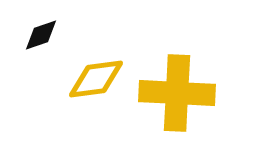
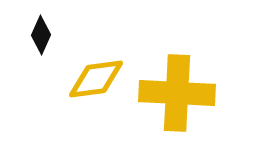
black diamond: rotated 48 degrees counterclockwise
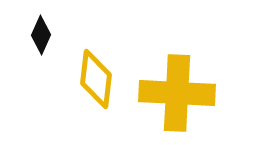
yellow diamond: rotated 76 degrees counterclockwise
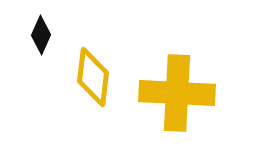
yellow diamond: moved 3 px left, 2 px up
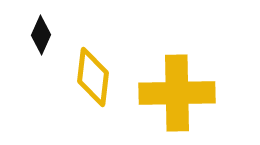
yellow cross: rotated 4 degrees counterclockwise
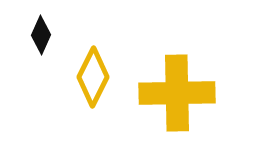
yellow diamond: rotated 20 degrees clockwise
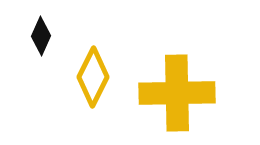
black diamond: moved 1 px down
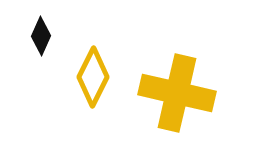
yellow cross: rotated 14 degrees clockwise
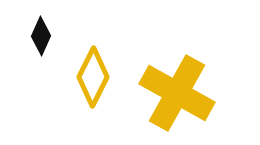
yellow cross: rotated 16 degrees clockwise
